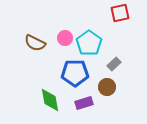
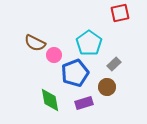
pink circle: moved 11 px left, 17 px down
blue pentagon: rotated 20 degrees counterclockwise
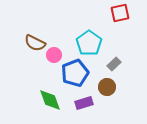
green diamond: rotated 10 degrees counterclockwise
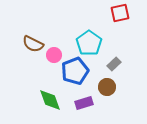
brown semicircle: moved 2 px left, 1 px down
blue pentagon: moved 2 px up
